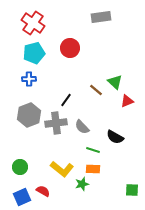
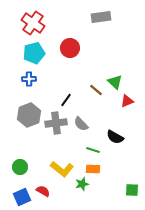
gray semicircle: moved 1 px left, 3 px up
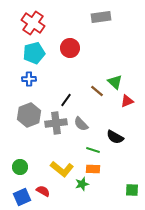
brown line: moved 1 px right, 1 px down
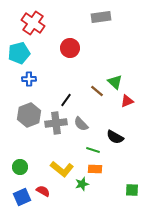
cyan pentagon: moved 15 px left
orange rectangle: moved 2 px right
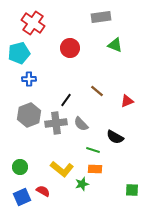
green triangle: moved 37 px up; rotated 21 degrees counterclockwise
